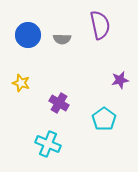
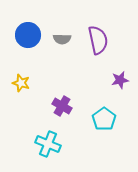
purple semicircle: moved 2 px left, 15 px down
purple cross: moved 3 px right, 3 px down
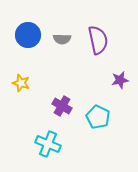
cyan pentagon: moved 6 px left, 2 px up; rotated 10 degrees counterclockwise
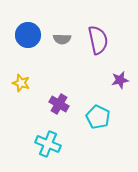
purple cross: moved 3 px left, 2 px up
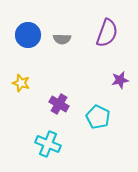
purple semicircle: moved 9 px right, 7 px up; rotated 32 degrees clockwise
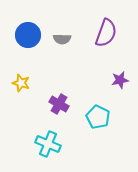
purple semicircle: moved 1 px left
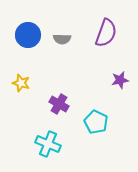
cyan pentagon: moved 2 px left, 5 px down
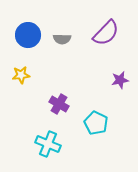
purple semicircle: rotated 24 degrees clockwise
yellow star: moved 8 px up; rotated 24 degrees counterclockwise
cyan pentagon: moved 1 px down
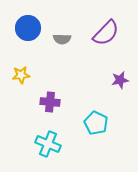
blue circle: moved 7 px up
purple cross: moved 9 px left, 2 px up; rotated 24 degrees counterclockwise
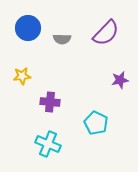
yellow star: moved 1 px right, 1 px down
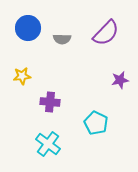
cyan cross: rotated 15 degrees clockwise
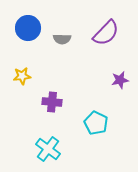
purple cross: moved 2 px right
cyan cross: moved 5 px down
